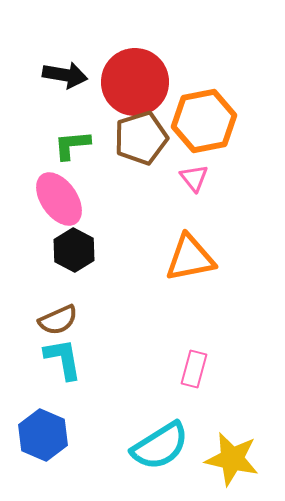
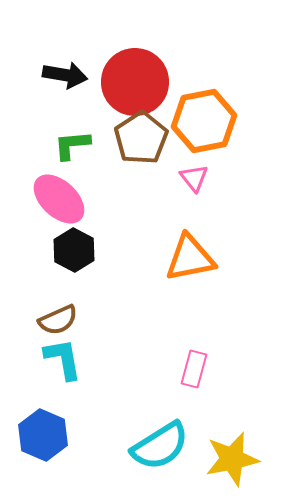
brown pentagon: rotated 16 degrees counterclockwise
pink ellipse: rotated 12 degrees counterclockwise
yellow star: rotated 24 degrees counterclockwise
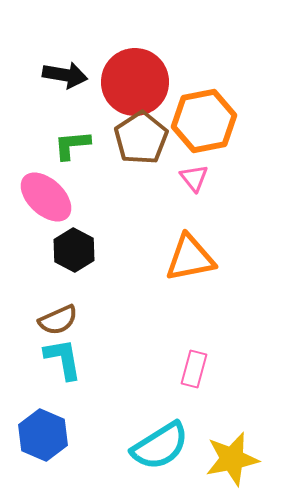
pink ellipse: moved 13 px left, 2 px up
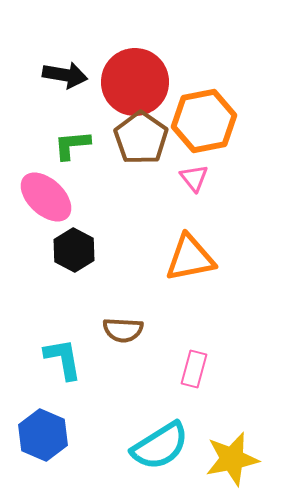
brown pentagon: rotated 4 degrees counterclockwise
brown semicircle: moved 65 px right, 10 px down; rotated 27 degrees clockwise
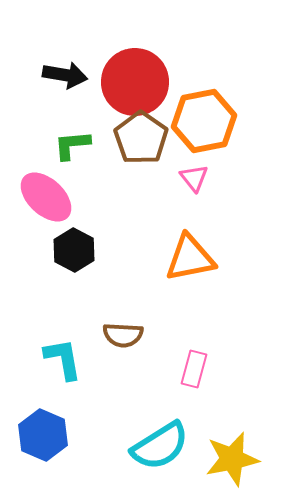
brown semicircle: moved 5 px down
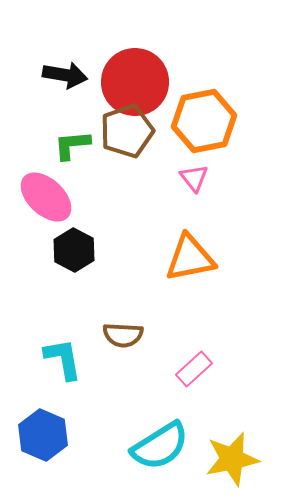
brown pentagon: moved 14 px left, 7 px up; rotated 18 degrees clockwise
pink rectangle: rotated 33 degrees clockwise
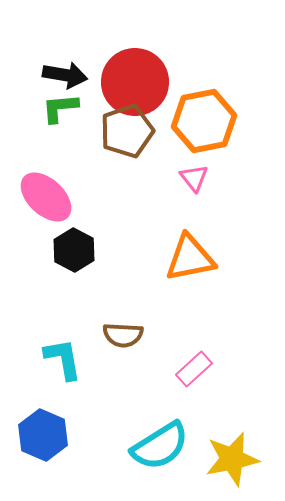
green L-shape: moved 12 px left, 37 px up
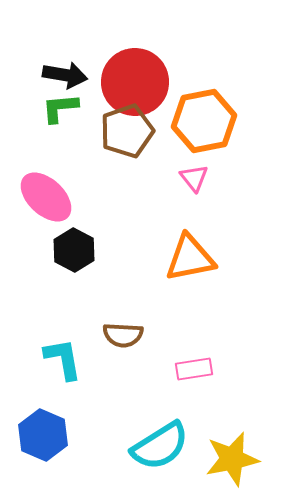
pink rectangle: rotated 33 degrees clockwise
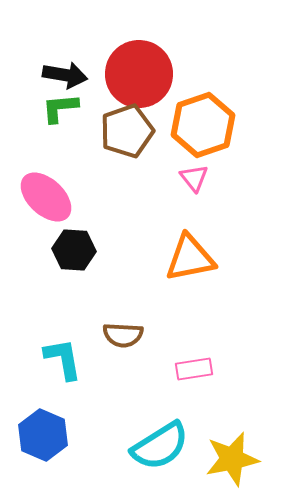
red circle: moved 4 px right, 8 px up
orange hexagon: moved 1 px left, 4 px down; rotated 8 degrees counterclockwise
black hexagon: rotated 24 degrees counterclockwise
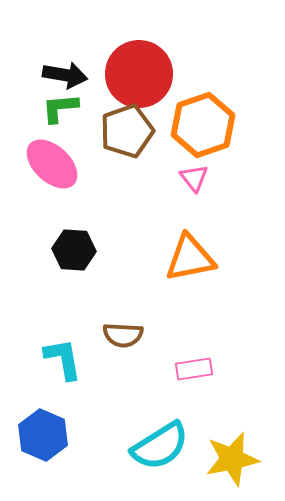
pink ellipse: moved 6 px right, 33 px up
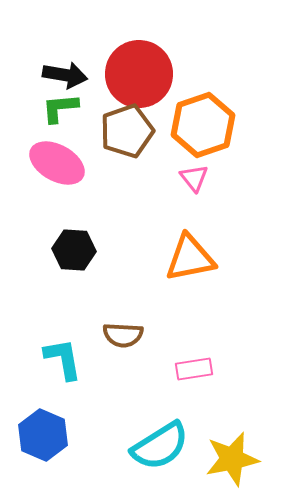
pink ellipse: moved 5 px right, 1 px up; rotated 14 degrees counterclockwise
